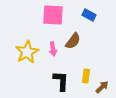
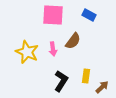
yellow star: rotated 20 degrees counterclockwise
black L-shape: rotated 30 degrees clockwise
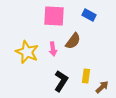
pink square: moved 1 px right, 1 px down
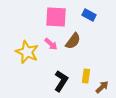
pink square: moved 2 px right, 1 px down
pink arrow: moved 2 px left, 5 px up; rotated 40 degrees counterclockwise
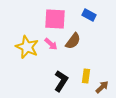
pink square: moved 1 px left, 2 px down
yellow star: moved 5 px up
